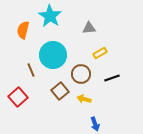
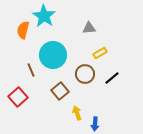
cyan star: moved 6 px left
brown circle: moved 4 px right
black line: rotated 21 degrees counterclockwise
yellow arrow: moved 7 px left, 14 px down; rotated 56 degrees clockwise
blue arrow: rotated 24 degrees clockwise
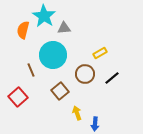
gray triangle: moved 25 px left
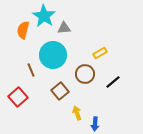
black line: moved 1 px right, 4 px down
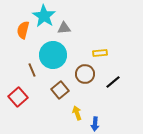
yellow rectangle: rotated 24 degrees clockwise
brown line: moved 1 px right
brown square: moved 1 px up
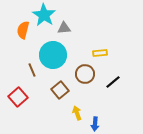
cyan star: moved 1 px up
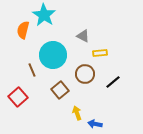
gray triangle: moved 19 px right, 8 px down; rotated 32 degrees clockwise
blue arrow: rotated 96 degrees clockwise
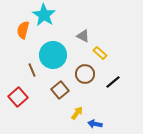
yellow rectangle: rotated 48 degrees clockwise
yellow arrow: rotated 56 degrees clockwise
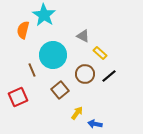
black line: moved 4 px left, 6 px up
red square: rotated 18 degrees clockwise
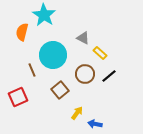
orange semicircle: moved 1 px left, 2 px down
gray triangle: moved 2 px down
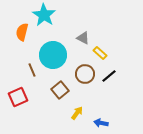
blue arrow: moved 6 px right, 1 px up
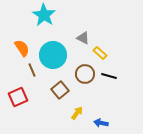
orange semicircle: moved 16 px down; rotated 132 degrees clockwise
black line: rotated 56 degrees clockwise
